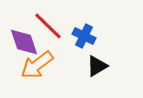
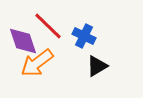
purple diamond: moved 1 px left, 1 px up
orange arrow: moved 2 px up
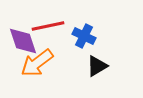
red line: rotated 56 degrees counterclockwise
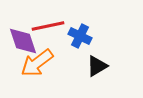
blue cross: moved 4 px left
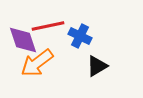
purple diamond: moved 1 px up
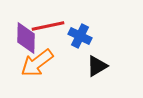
purple diamond: moved 3 px right, 2 px up; rotated 20 degrees clockwise
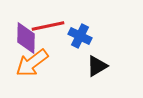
orange arrow: moved 5 px left
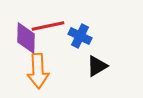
orange arrow: moved 6 px right, 8 px down; rotated 56 degrees counterclockwise
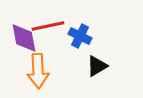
purple diamond: moved 2 px left; rotated 12 degrees counterclockwise
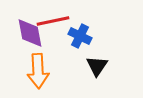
red line: moved 5 px right, 5 px up
purple diamond: moved 6 px right, 5 px up
black triangle: rotated 25 degrees counterclockwise
